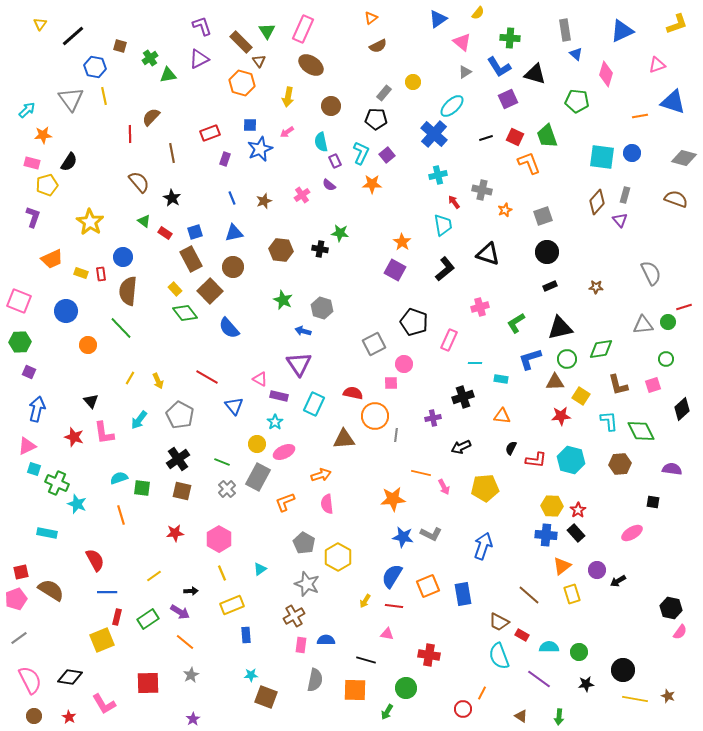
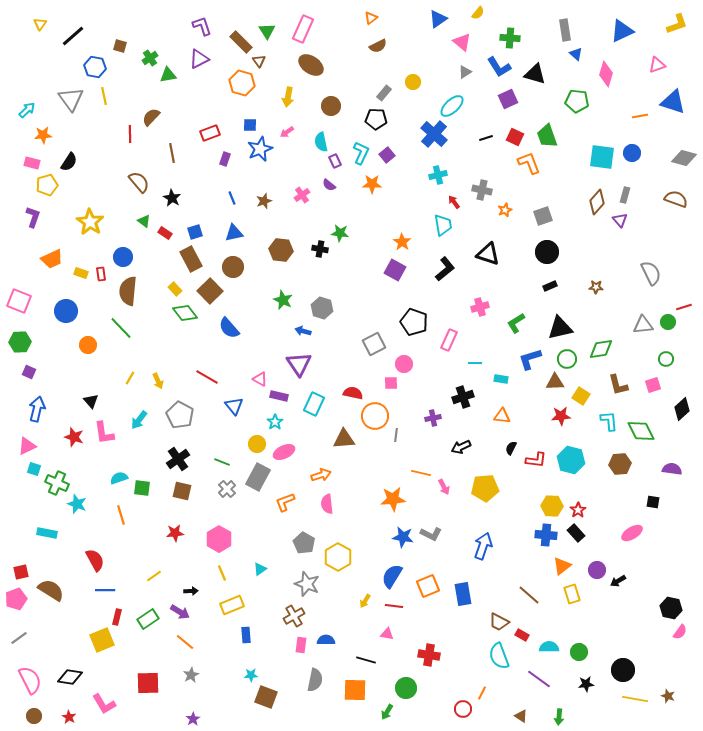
blue line at (107, 592): moved 2 px left, 2 px up
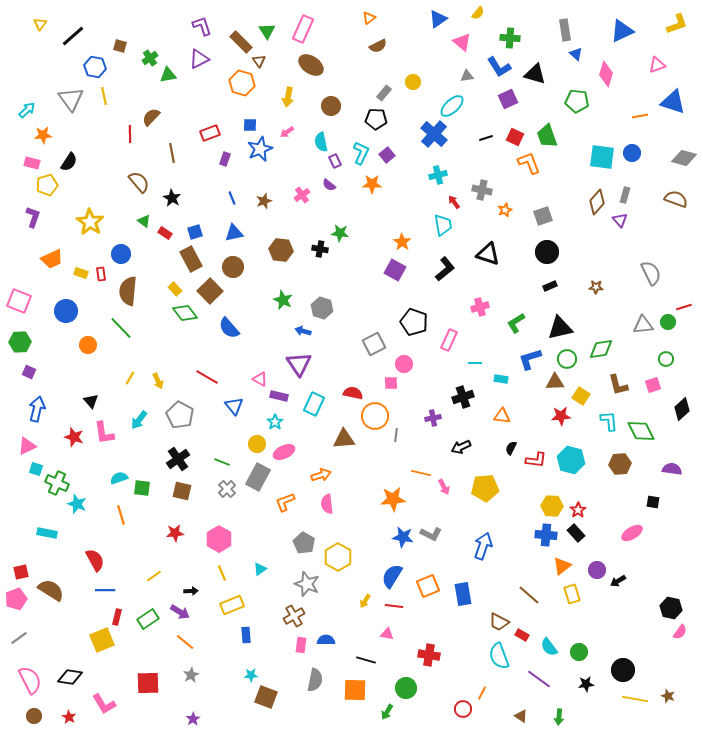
orange triangle at (371, 18): moved 2 px left
gray triangle at (465, 72): moved 2 px right, 4 px down; rotated 24 degrees clockwise
blue circle at (123, 257): moved 2 px left, 3 px up
cyan square at (34, 469): moved 2 px right
cyan semicircle at (549, 647): rotated 126 degrees counterclockwise
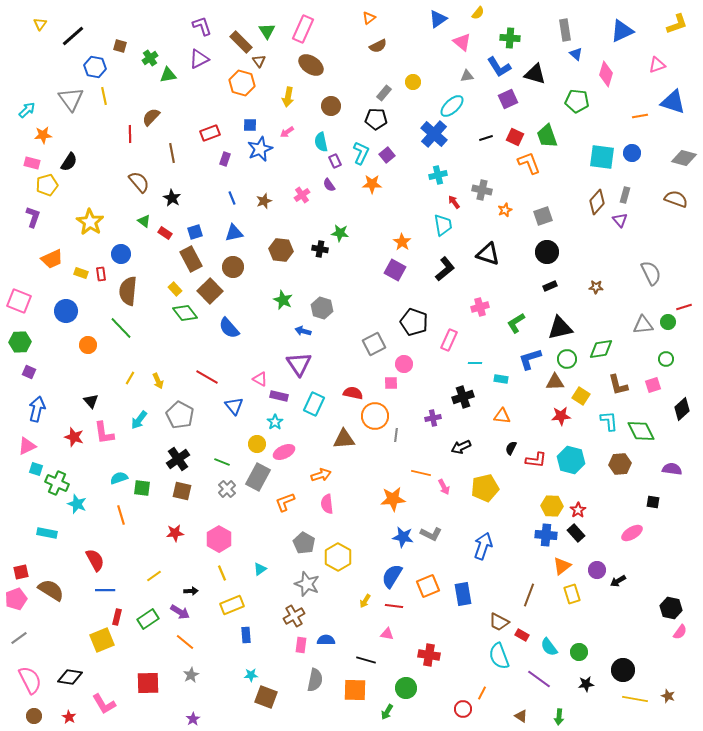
purple semicircle at (329, 185): rotated 16 degrees clockwise
yellow pentagon at (485, 488): rotated 8 degrees counterclockwise
brown line at (529, 595): rotated 70 degrees clockwise
